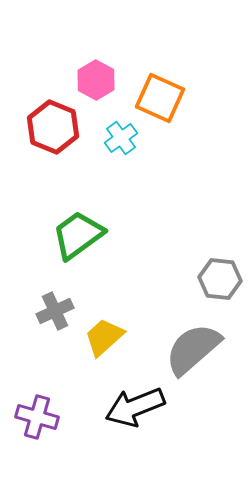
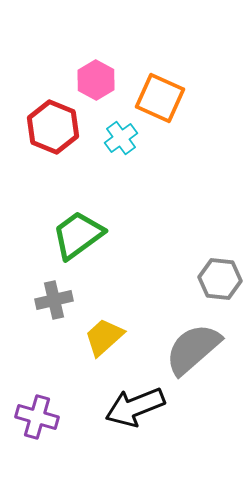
gray cross: moved 1 px left, 11 px up; rotated 12 degrees clockwise
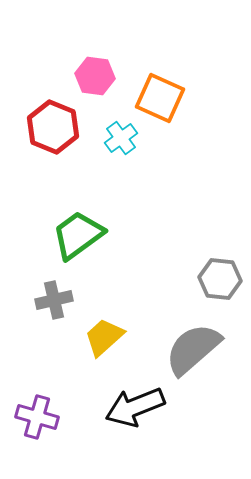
pink hexagon: moved 1 px left, 4 px up; rotated 21 degrees counterclockwise
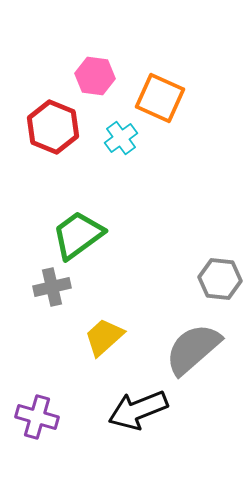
gray cross: moved 2 px left, 13 px up
black arrow: moved 3 px right, 3 px down
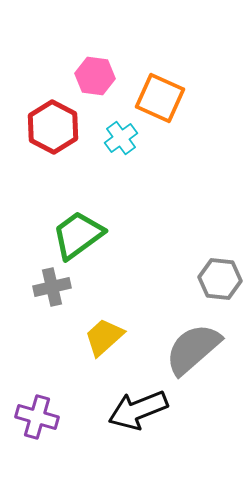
red hexagon: rotated 6 degrees clockwise
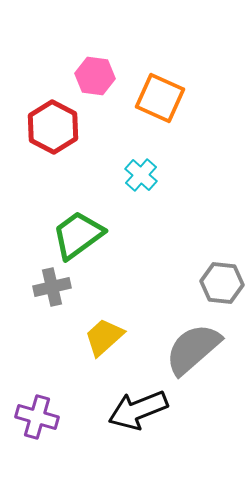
cyan cross: moved 20 px right, 37 px down; rotated 12 degrees counterclockwise
gray hexagon: moved 2 px right, 4 px down
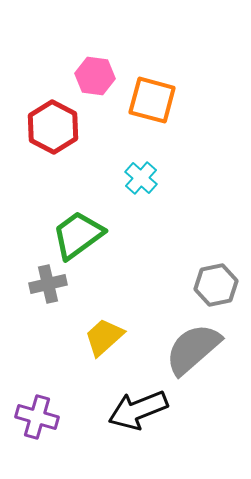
orange square: moved 8 px left, 2 px down; rotated 9 degrees counterclockwise
cyan cross: moved 3 px down
gray hexagon: moved 6 px left, 2 px down; rotated 18 degrees counterclockwise
gray cross: moved 4 px left, 3 px up
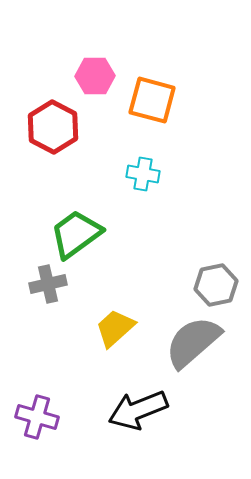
pink hexagon: rotated 9 degrees counterclockwise
cyan cross: moved 2 px right, 4 px up; rotated 32 degrees counterclockwise
green trapezoid: moved 2 px left, 1 px up
yellow trapezoid: moved 11 px right, 9 px up
gray semicircle: moved 7 px up
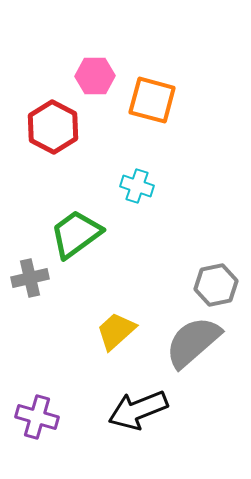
cyan cross: moved 6 px left, 12 px down; rotated 8 degrees clockwise
gray cross: moved 18 px left, 6 px up
yellow trapezoid: moved 1 px right, 3 px down
